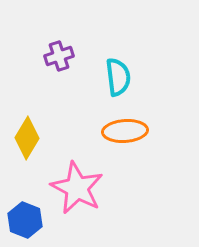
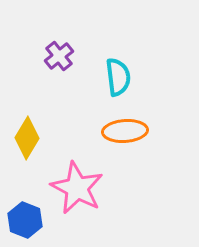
purple cross: rotated 20 degrees counterclockwise
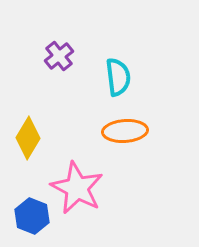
yellow diamond: moved 1 px right
blue hexagon: moved 7 px right, 4 px up
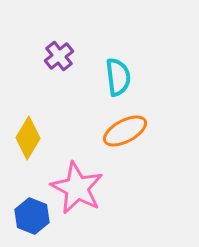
orange ellipse: rotated 24 degrees counterclockwise
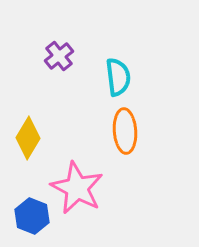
orange ellipse: rotated 66 degrees counterclockwise
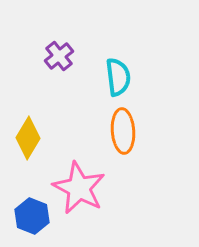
orange ellipse: moved 2 px left
pink star: moved 2 px right
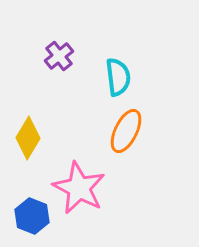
orange ellipse: moved 3 px right; rotated 30 degrees clockwise
